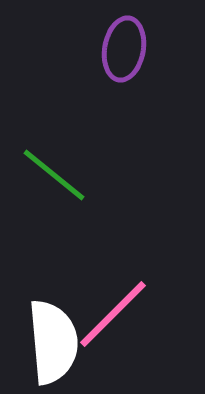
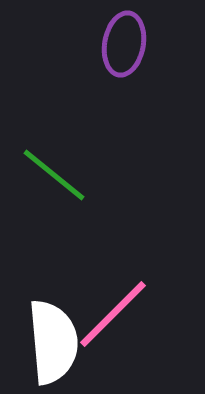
purple ellipse: moved 5 px up
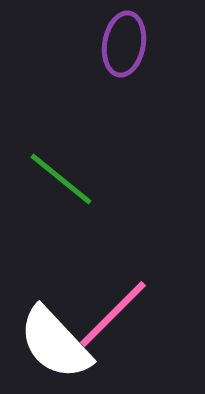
green line: moved 7 px right, 4 px down
white semicircle: moved 2 px right, 1 px down; rotated 142 degrees clockwise
